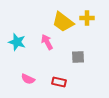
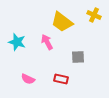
yellow cross: moved 7 px right, 3 px up; rotated 24 degrees clockwise
yellow trapezoid: moved 1 px left
red rectangle: moved 2 px right, 3 px up
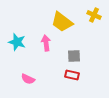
pink arrow: moved 1 px left, 1 px down; rotated 21 degrees clockwise
gray square: moved 4 px left, 1 px up
red rectangle: moved 11 px right, 4 px up
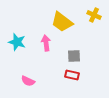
pink semicircle: moved 2 px down
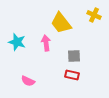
yellow trapezoid: moved 1 px left, 1 px down; rotated 15 degrees clockwise
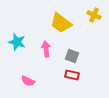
yellow trapezoid: rotated 15 degrees counterclockwise
pink arrow: moved 6 px down
gray square: moved 2 px left; rotated 24 degrees clockwise
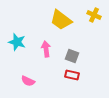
yellow trapezoid: moved 3 px up
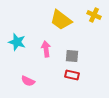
gray square: rotated 16 degrees counterclockwise
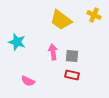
pink arrow: moved 7 px right, 3 px down
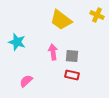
yellow cross: moved 3 px right
pink semicircle: moved 2 px left; rotated 112 degrees clockwise
